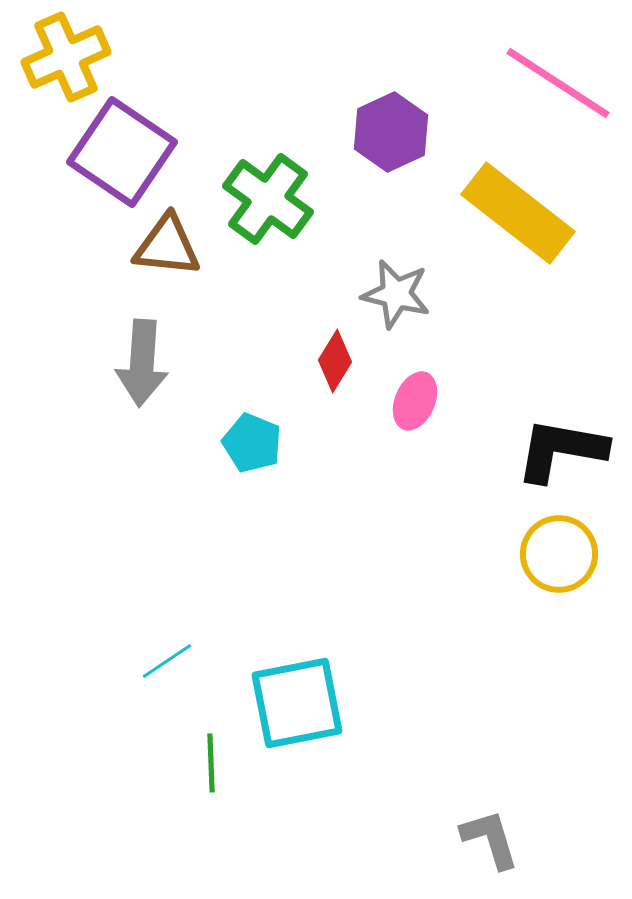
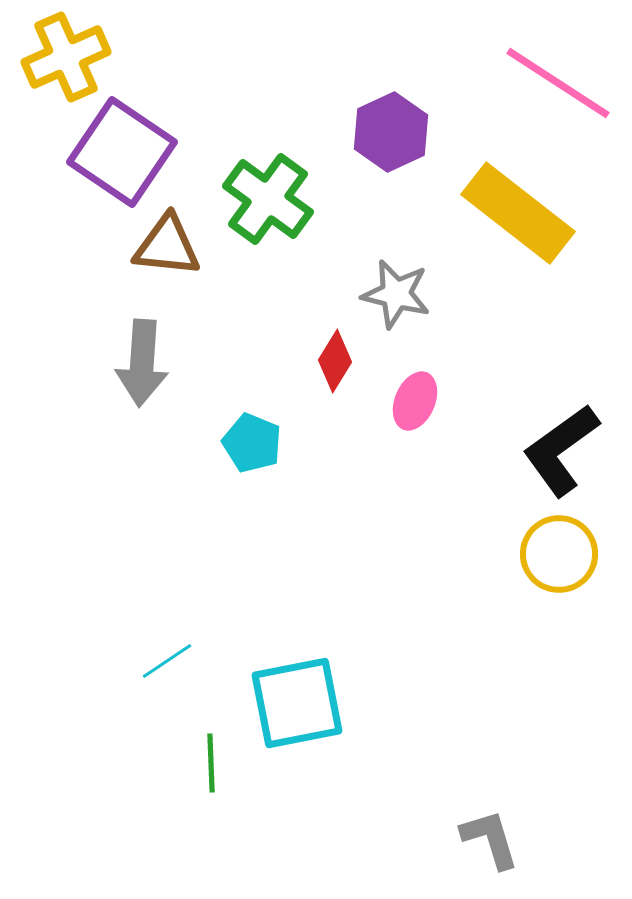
black L-shape: rotated 46 degrees counterclockwise
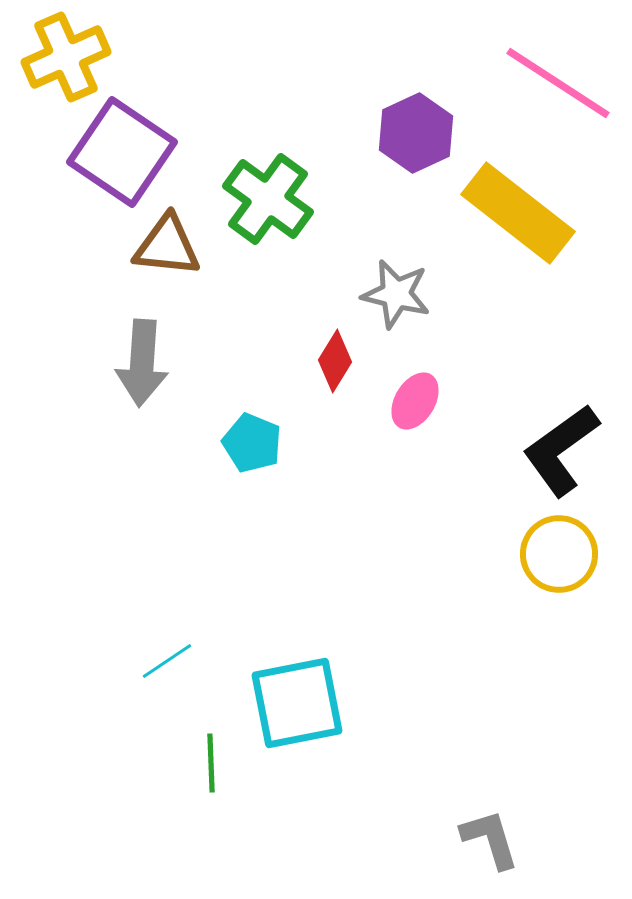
purple hexagon: moved 25 px right, 1 px down
pink ellipse: rotated 8 degrees clockwise
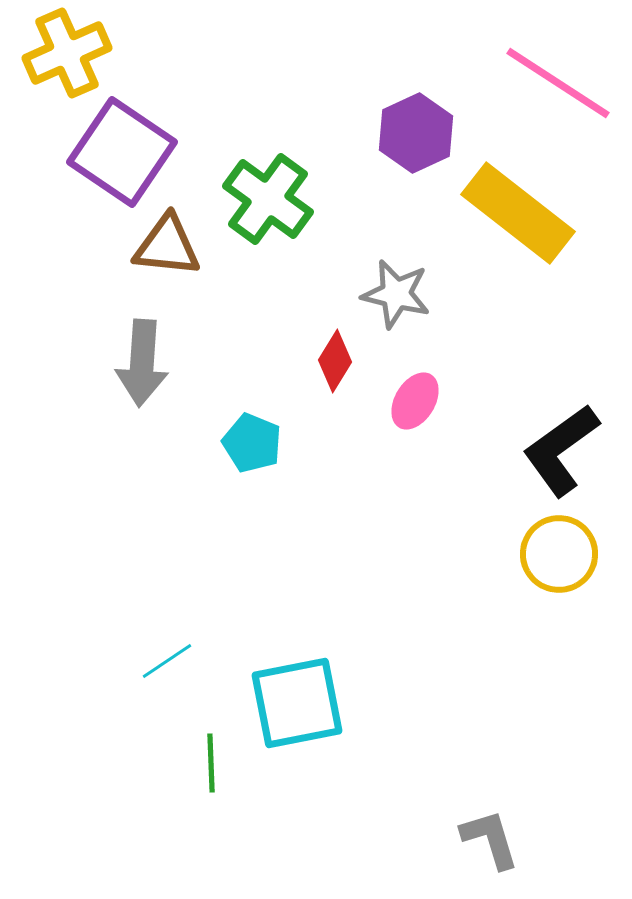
yellow cross: moved 1 px right, 4 px up
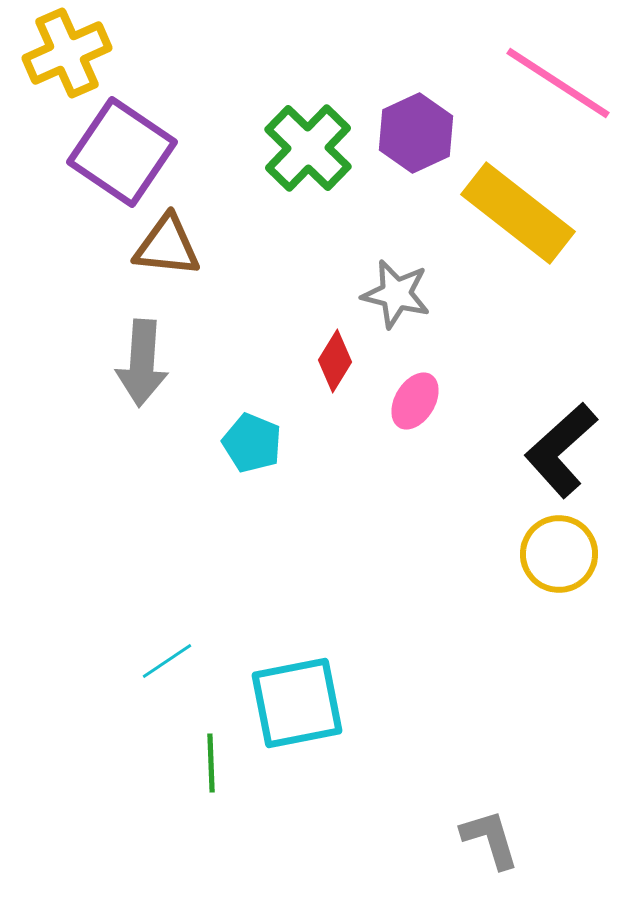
green cross: moved 40 px right, 51 px up; rotated 8 degrees clockwise
black L-shape: rotated 6 degrees counterclockwise
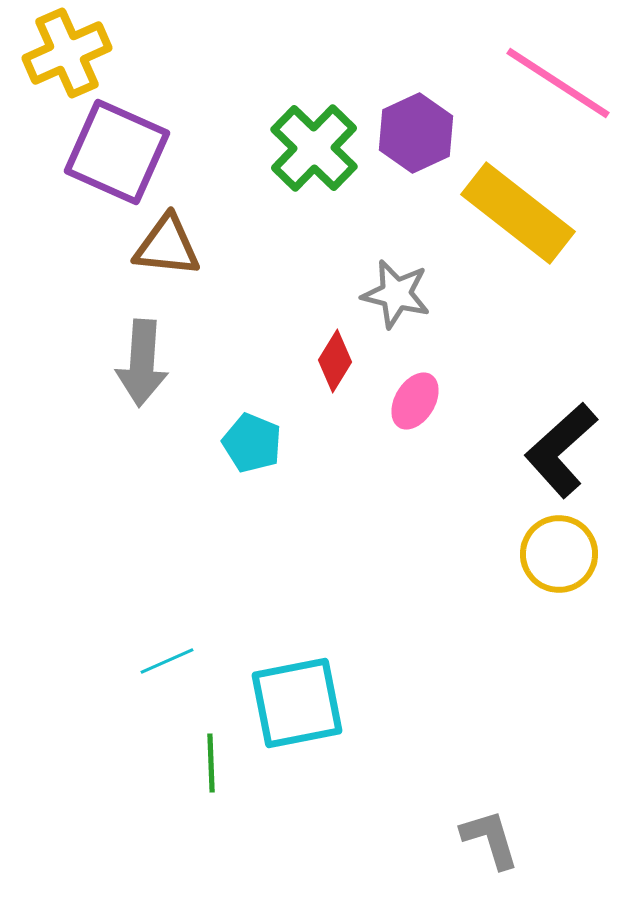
green cross: moved 6 px right
purple square: moved 5 px left; rotated 10 degrees counterclockwise
cyan line: rotated 10 degrees clockwise
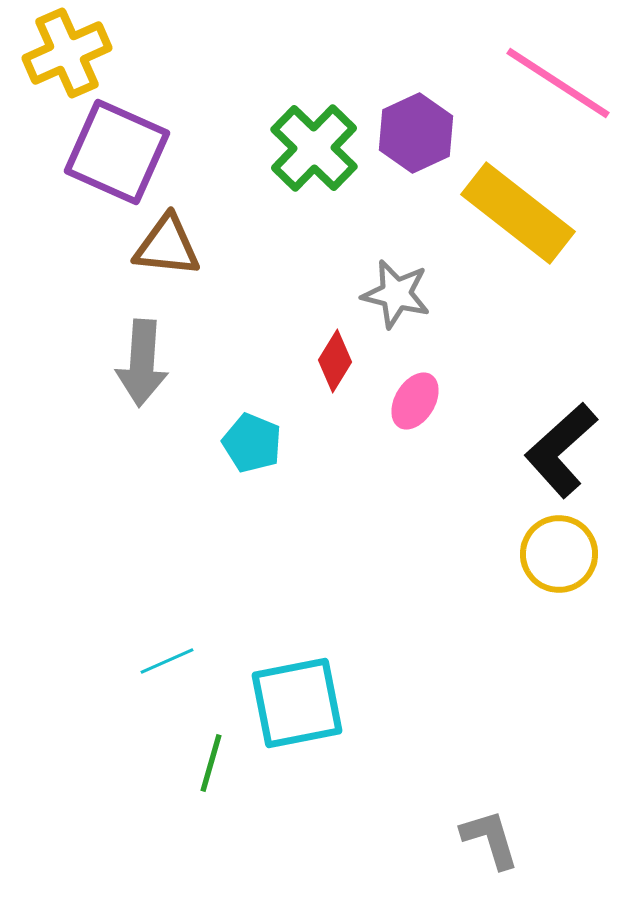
green line: rotated 18 degrees clockwise
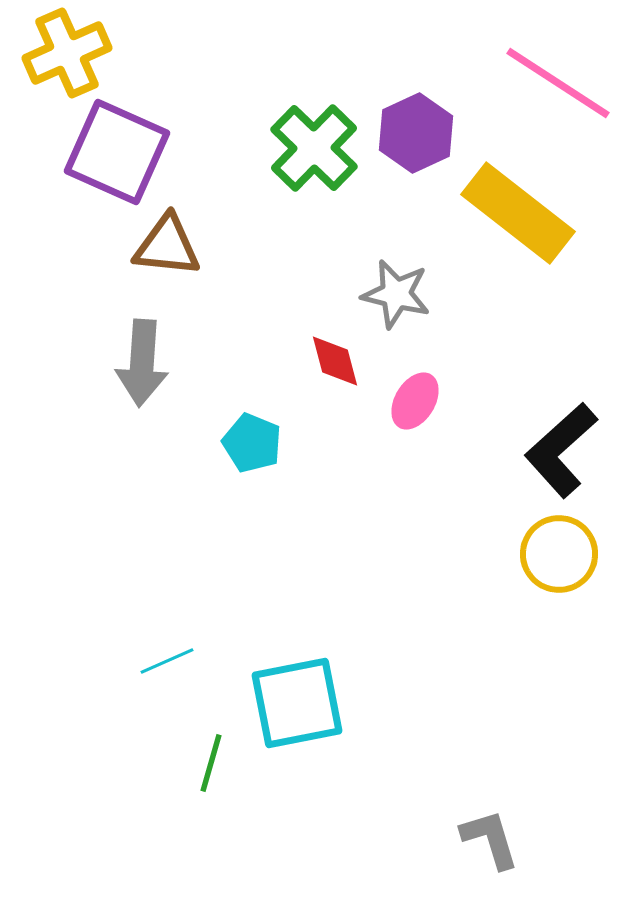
red diamond: rotated 46 degrees counterclockwise
